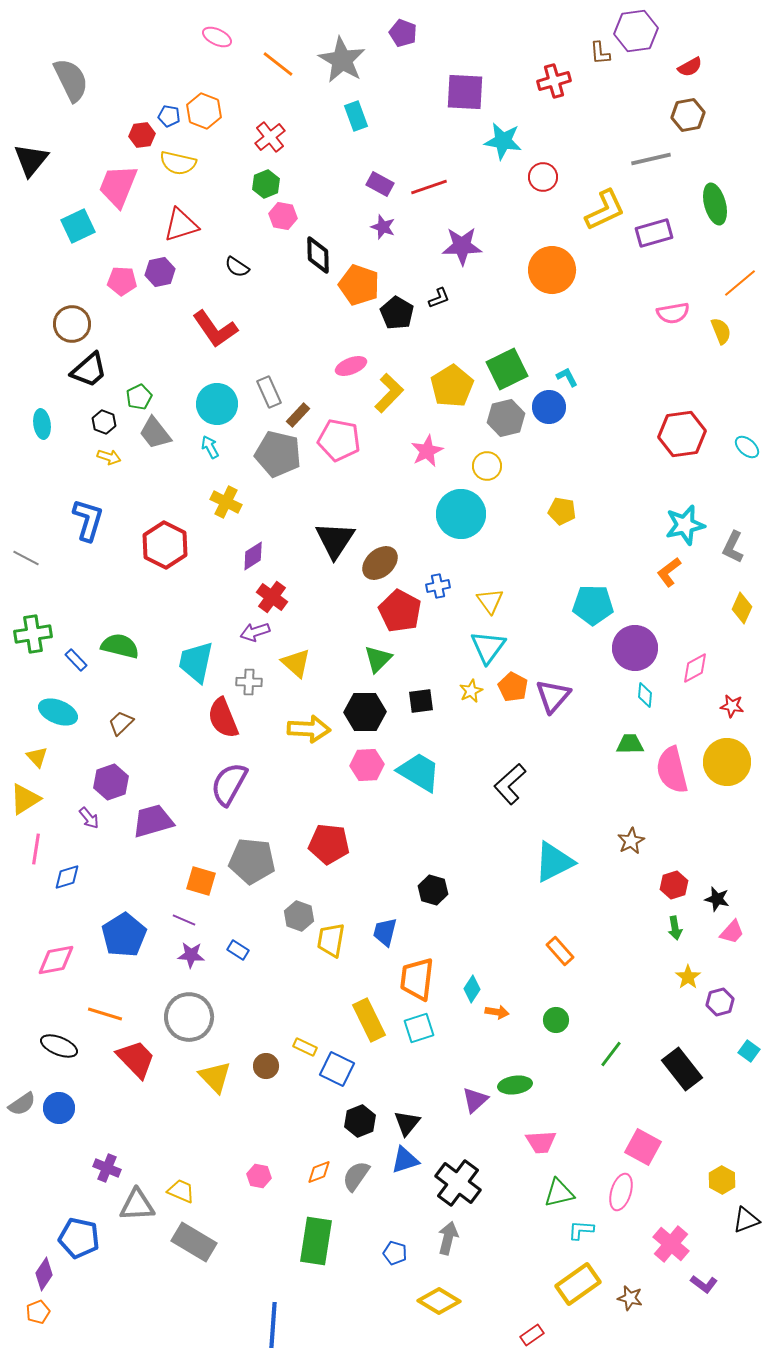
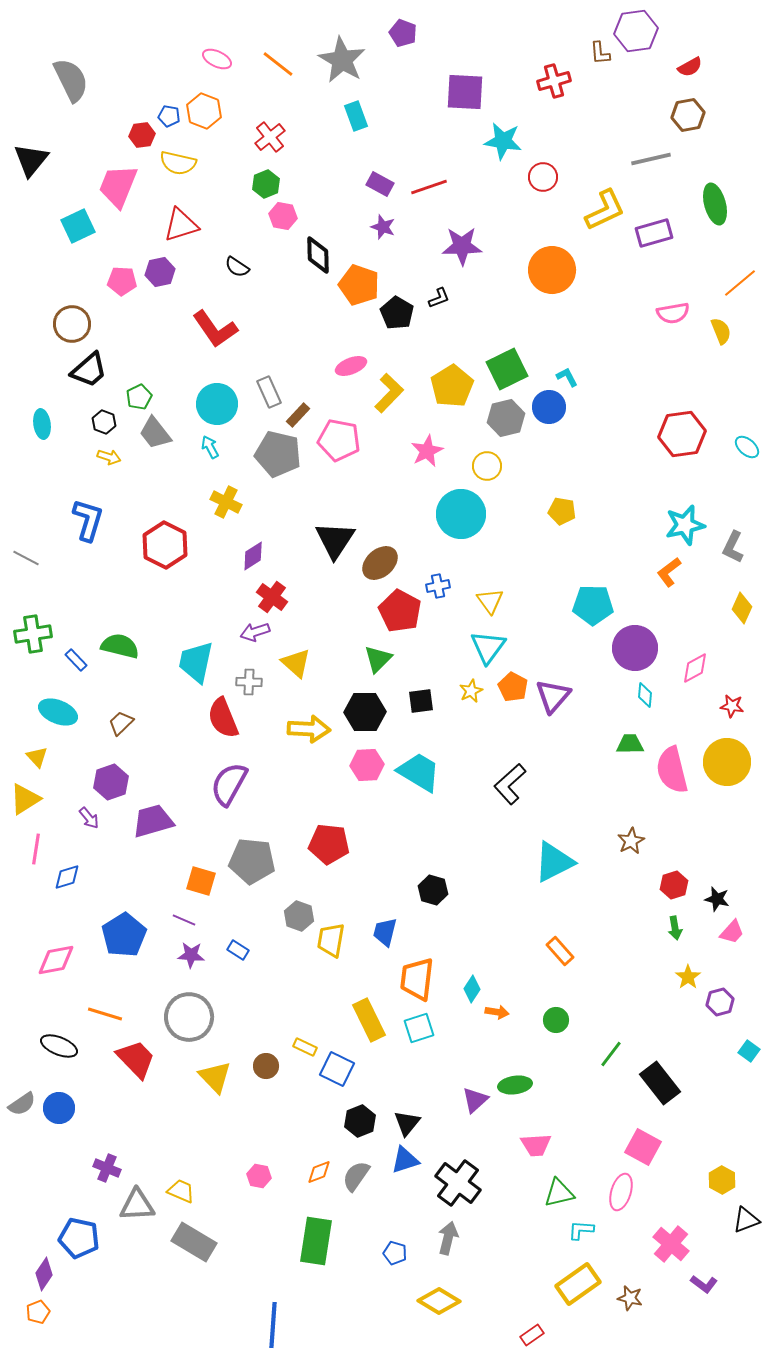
pink ellipse at (217, 37): moved 22 px down
black rectangle at (682, 1069): moved 22 px left, 14 px down
pink trapezoid at (541, 1142): moved 5 px left, 3 px down
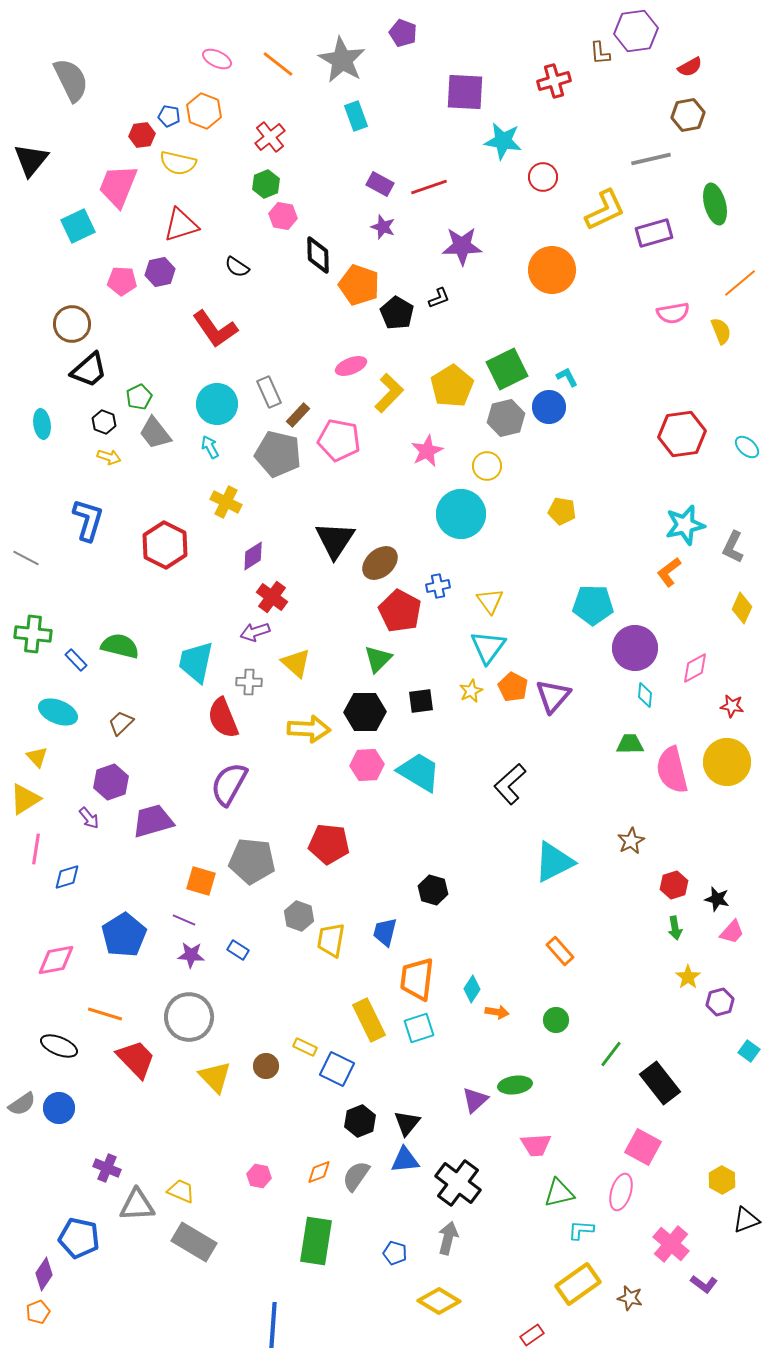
green cross at (33, 634): rotated 15 degrees clockwise
blue triangle at (405, 1160): rotated 12 degrees clockwise
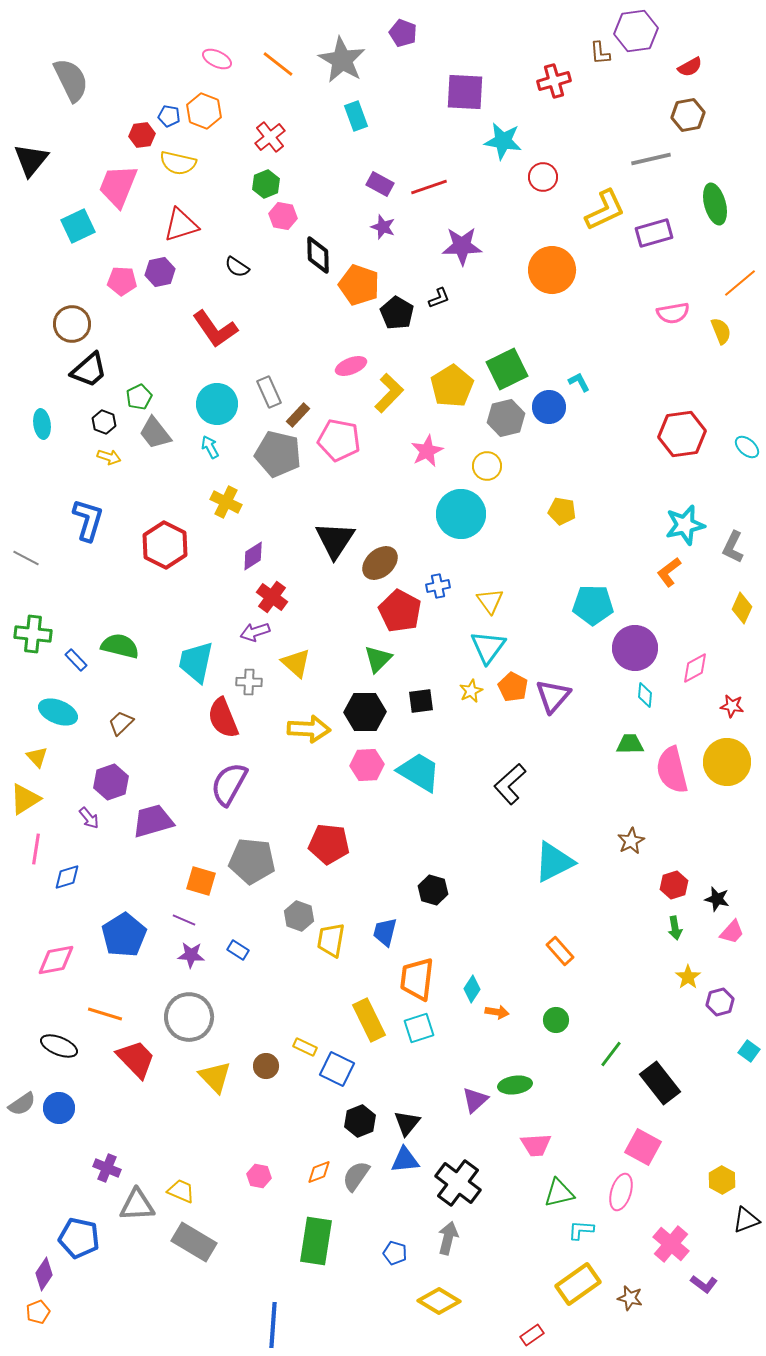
cyan L-shape at (567, 377): moved 12 px right, 5 px down
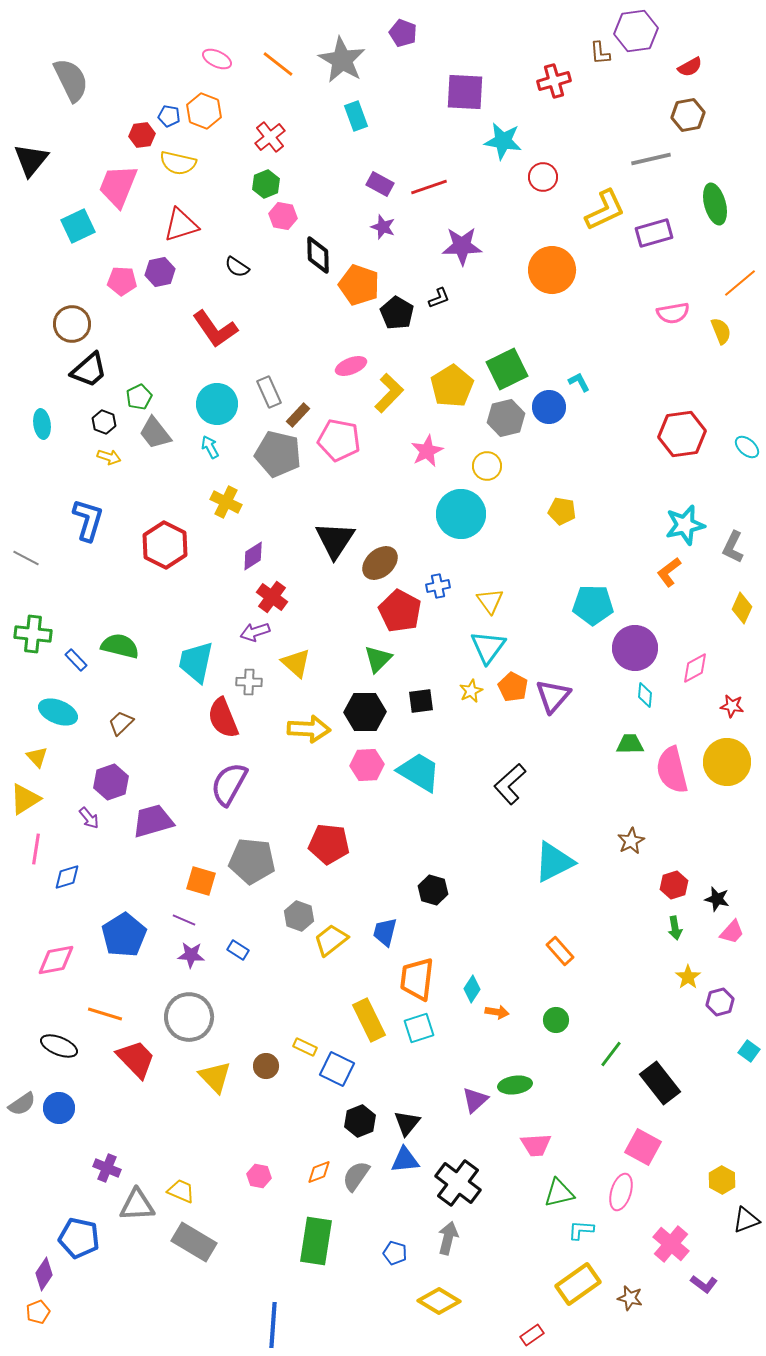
yellow trapezoid at (331, 940): rotated 42 degrees clockwise
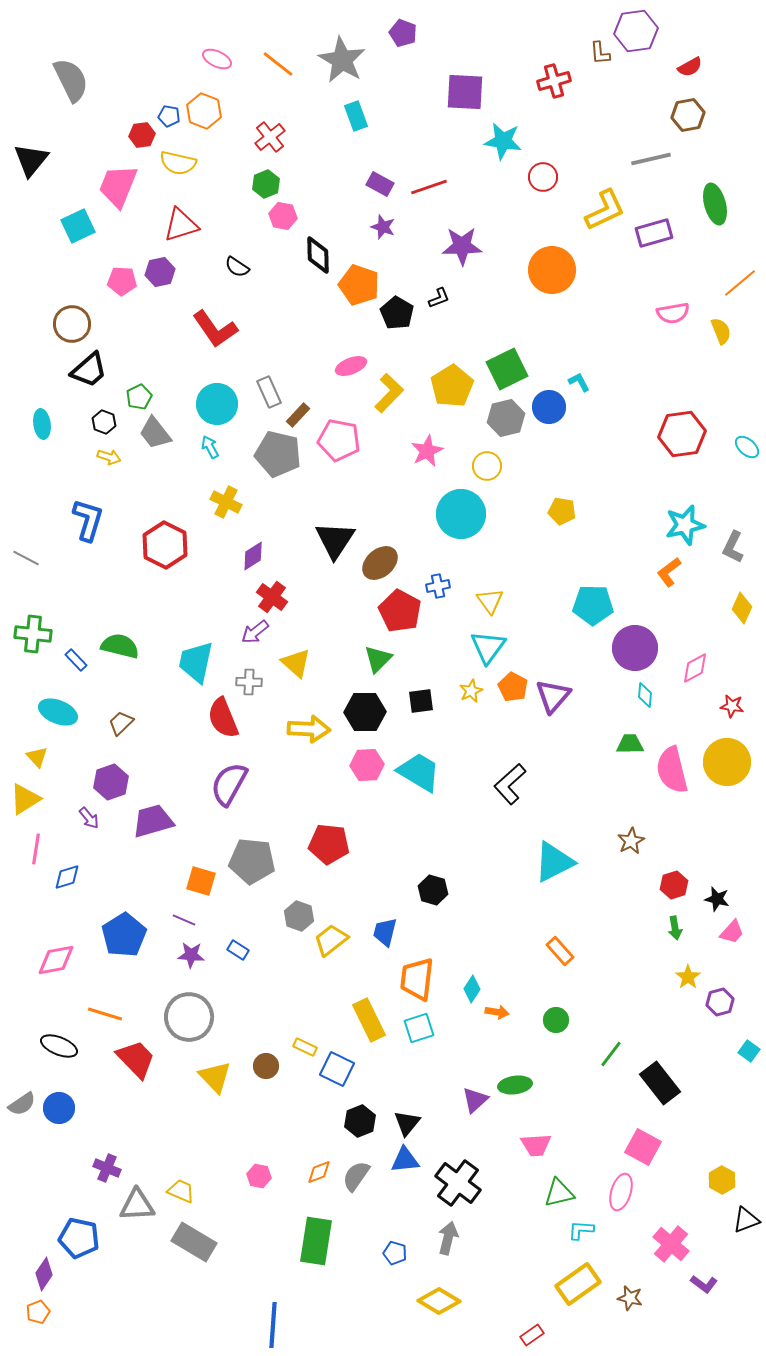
purple arrow at (255, 632): rotated 20 degrees counterclockwise
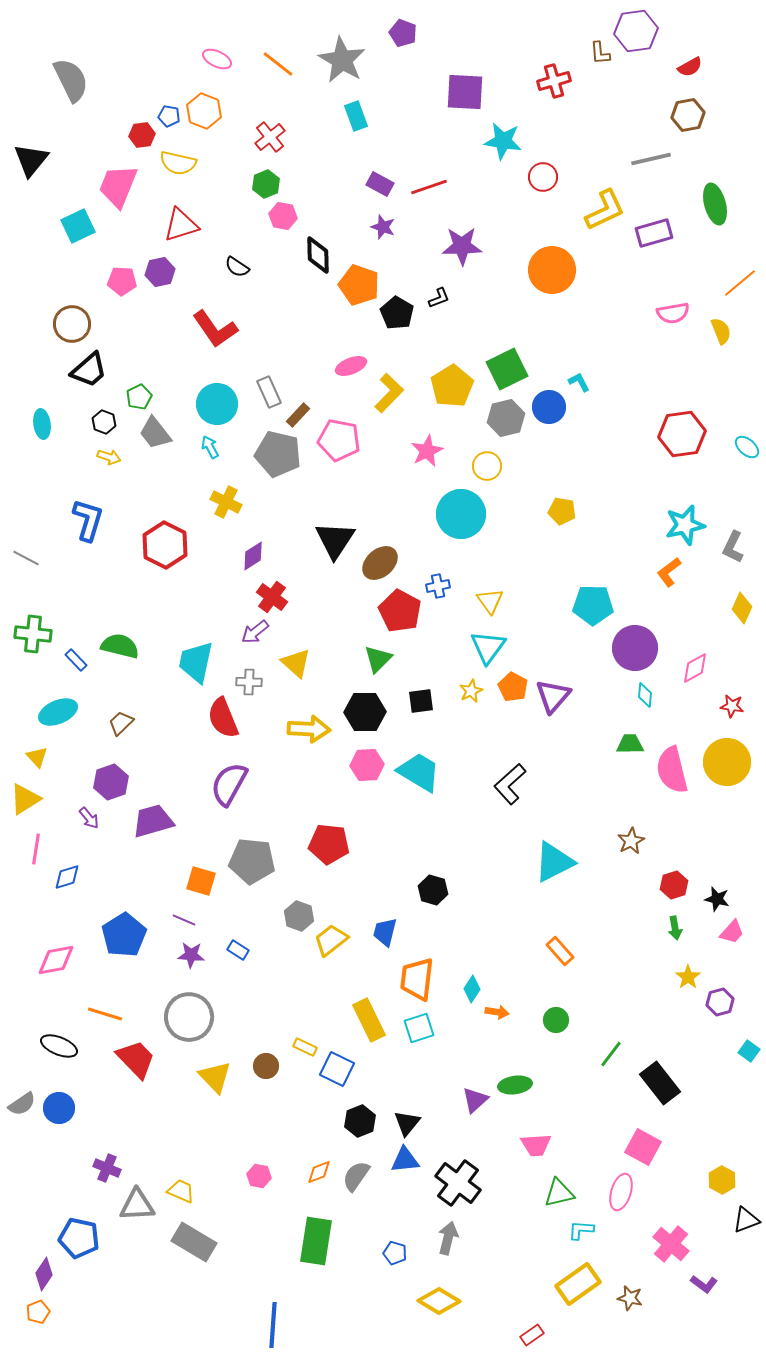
cyan ellipse at (58, 712): rotated 45 degrees counterclockwise
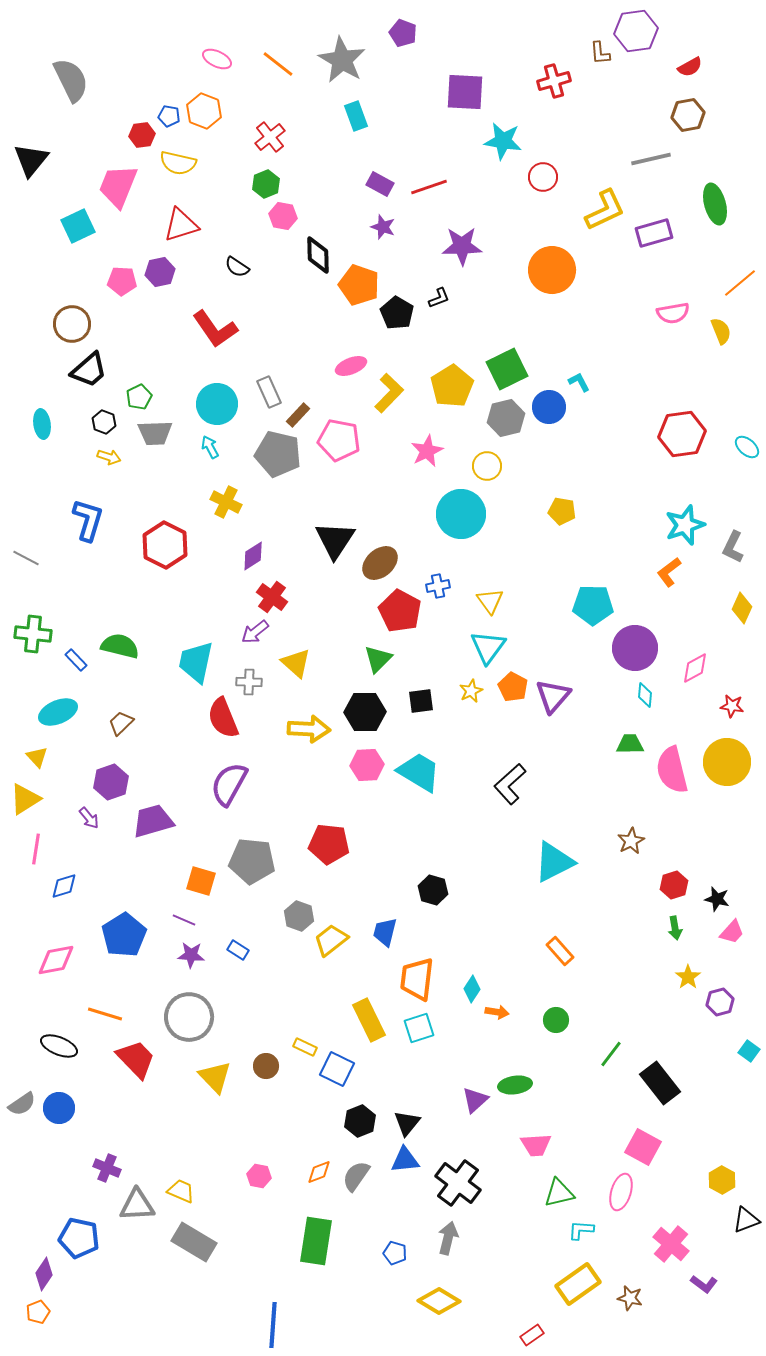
gray trapezoid at (155, 433): rotated 54 degrees counterclockwise
cyan star at (685, 525): rotated 6 degrees counterclockwise
blue diamond at (67, 877): moved 3 px left, 9 px down
